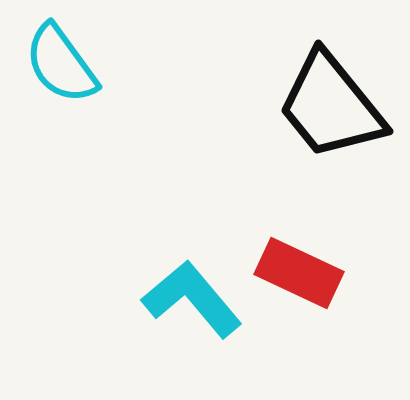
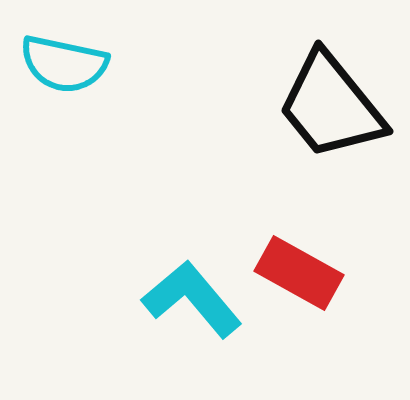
cyan semicircle: moved 3 px right; rotated 42 degrees counterclockwise
red rectangle: rotated 4 degrees clockwise
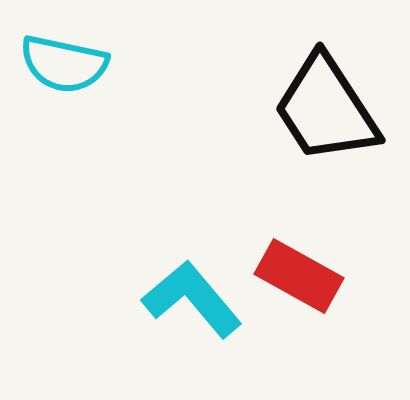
black trapezoid: moved 5 px left, 3 px down; rotated 6 degrees clockwise
red rectangle: moved 3 px down
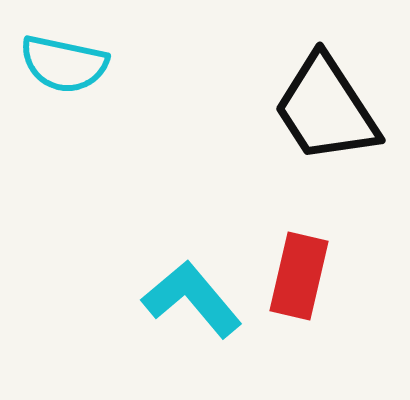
red rectangle: rotated 74 degrees clockwise
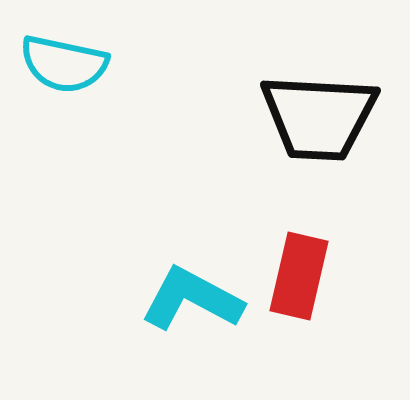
black trapezoid: moved 7 px left, 8 px down; rotated 54 degrees counterclockwise
cyan L-shape: rotated 22 degrees counterclockwise
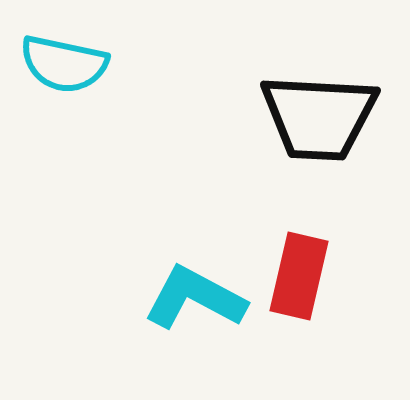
cyan L-shape: moved 3 px right, 1 px up
